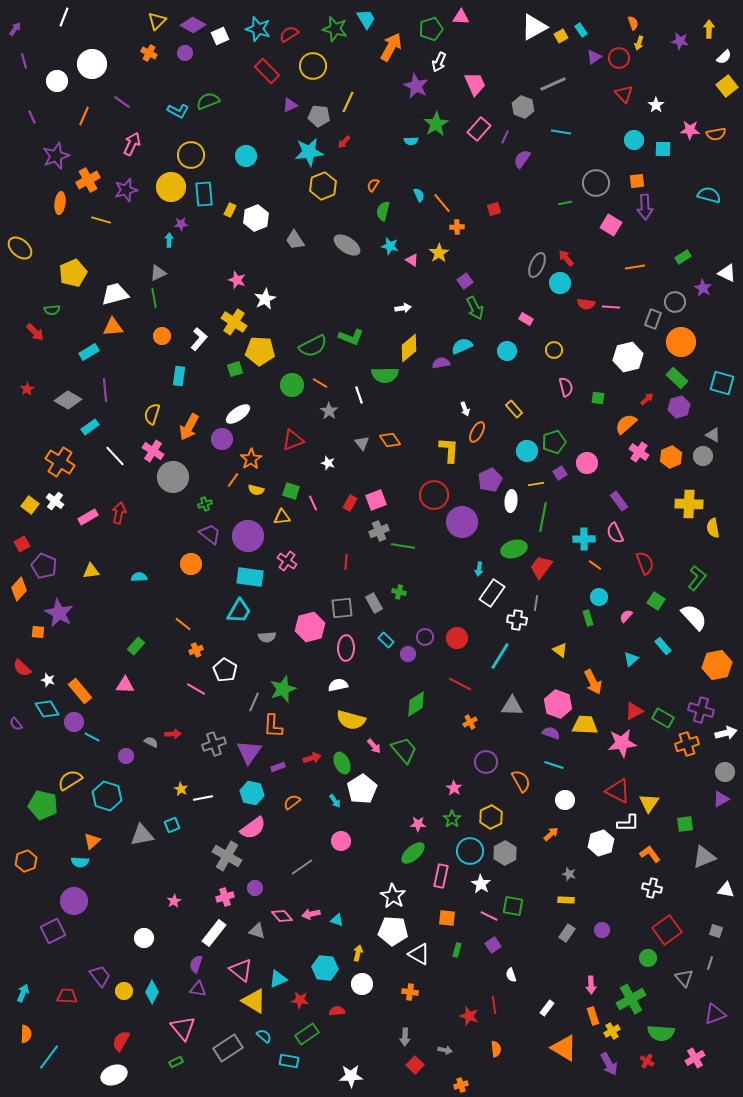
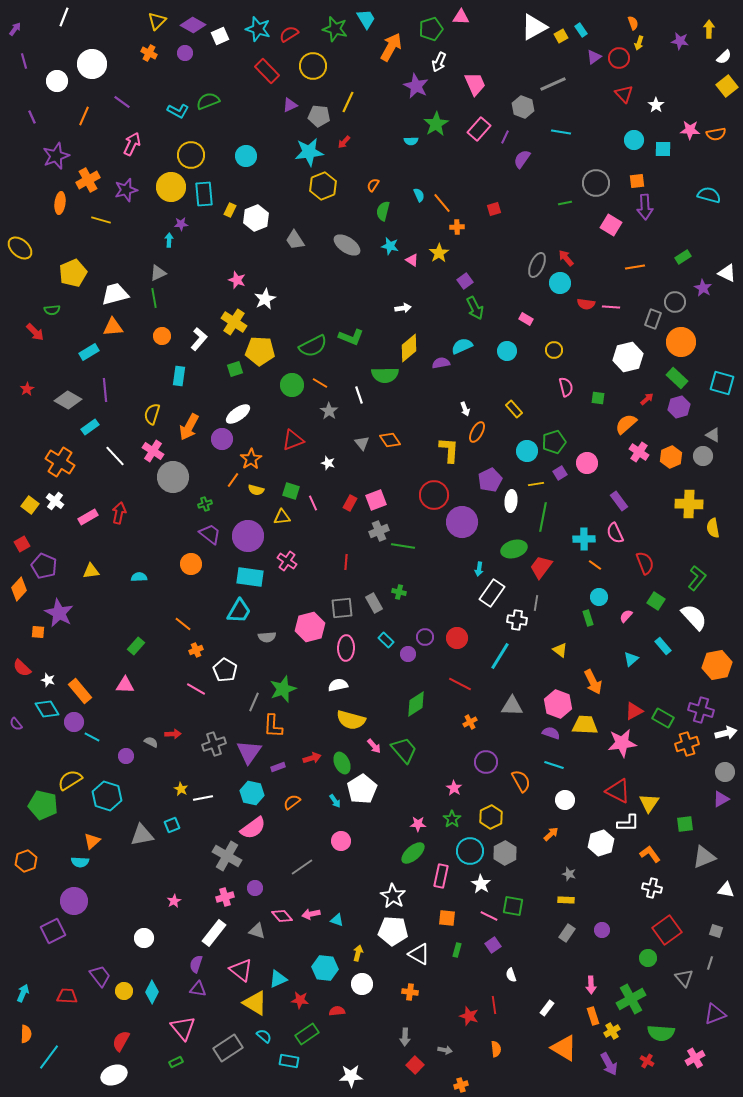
yellow triangle at (254, 1001): moved 1 px right, 2 px down
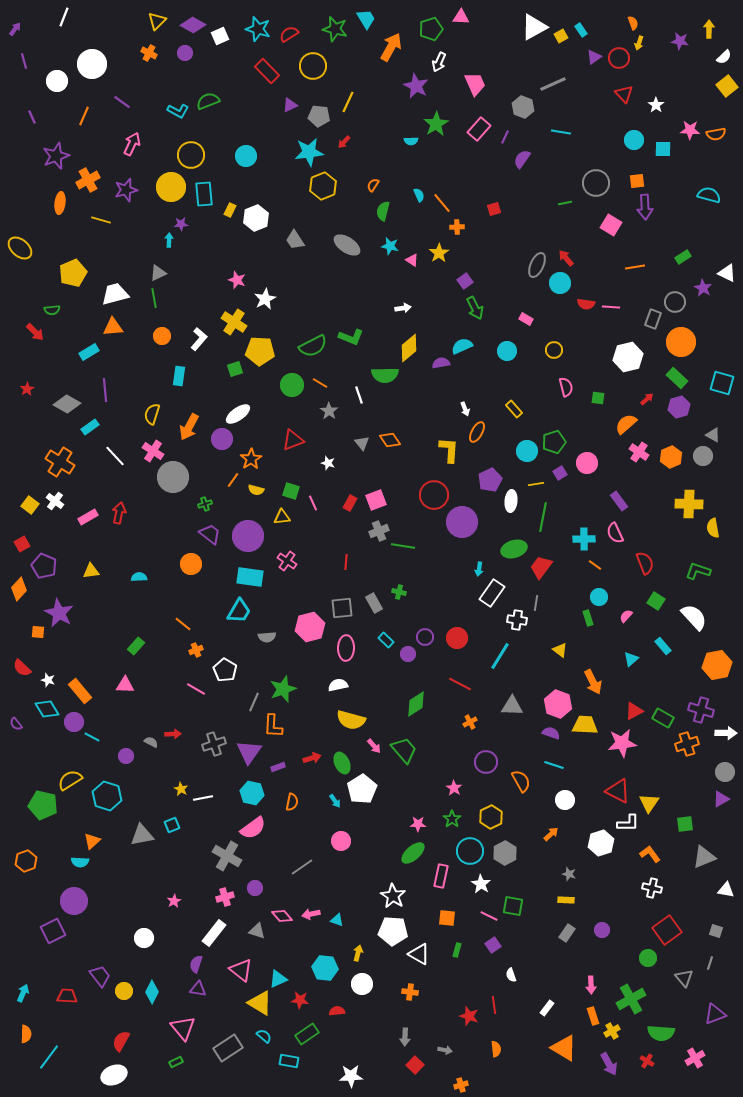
gray diamond at (68, 400): moved 1 px left, 4 px down
green L-shape at (697, 578): moved 1 px right, 7 px up; rotated 110 degrees counterclockwise
white arrow at (726, 733): rotated 15 degrees clockwise
orange semicircle at (292, 802): rotated 138 degrees clockwise
yellow triangle at (255, 1003): moved 5 px right
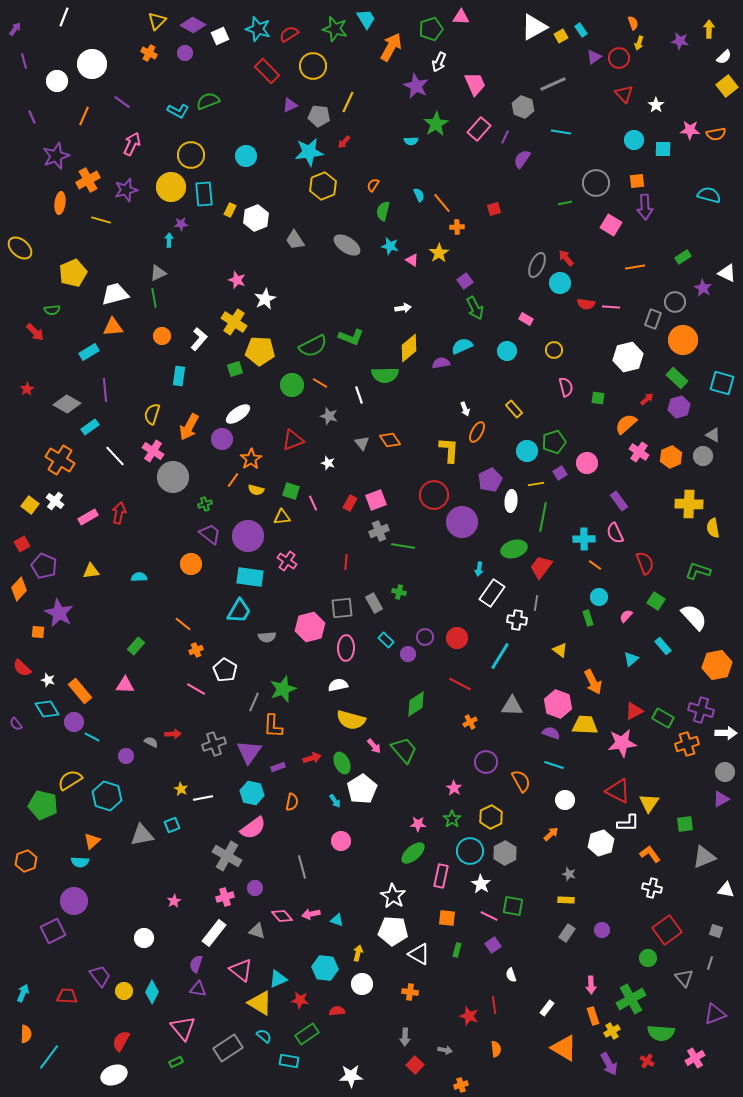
orange circle at (681, 342): moved 2 px right, 2 px up
gray star at (329, 411): moved 5 px down; rotated 18 degrees counterclockwise
orange cross at (60, 462): moved 2 px up
gray line at (302, 867): rotated 70 degrees counterclockwise
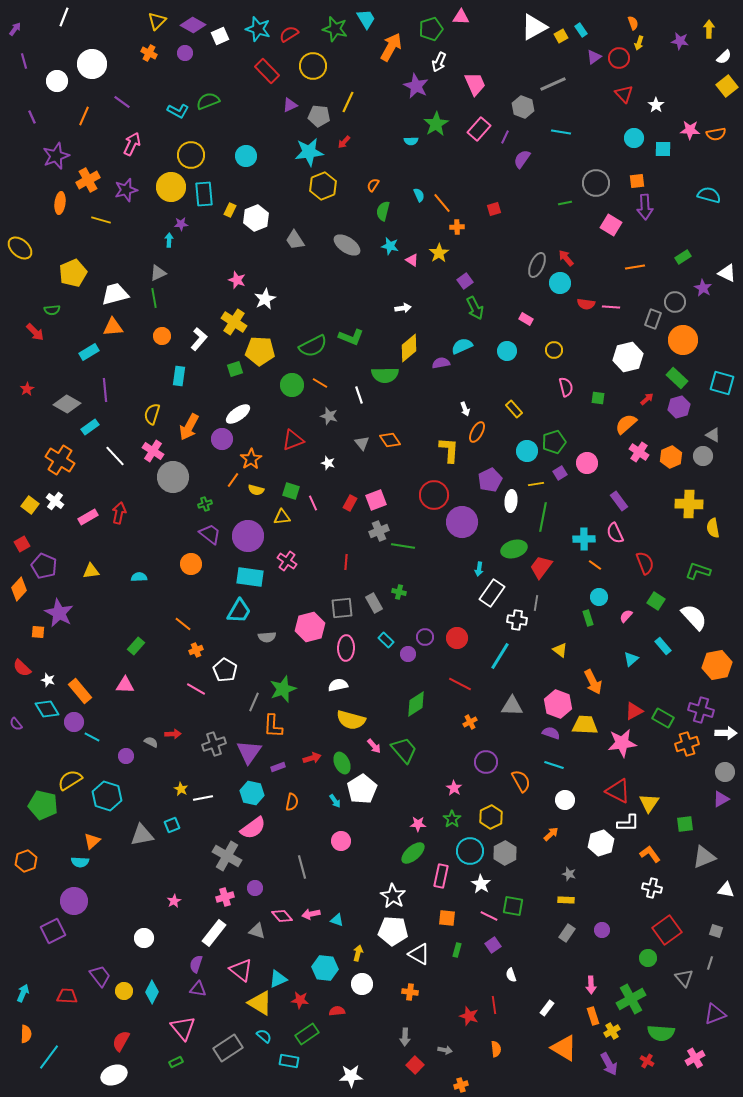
cyan circle at (634, 140): moved 2 px up
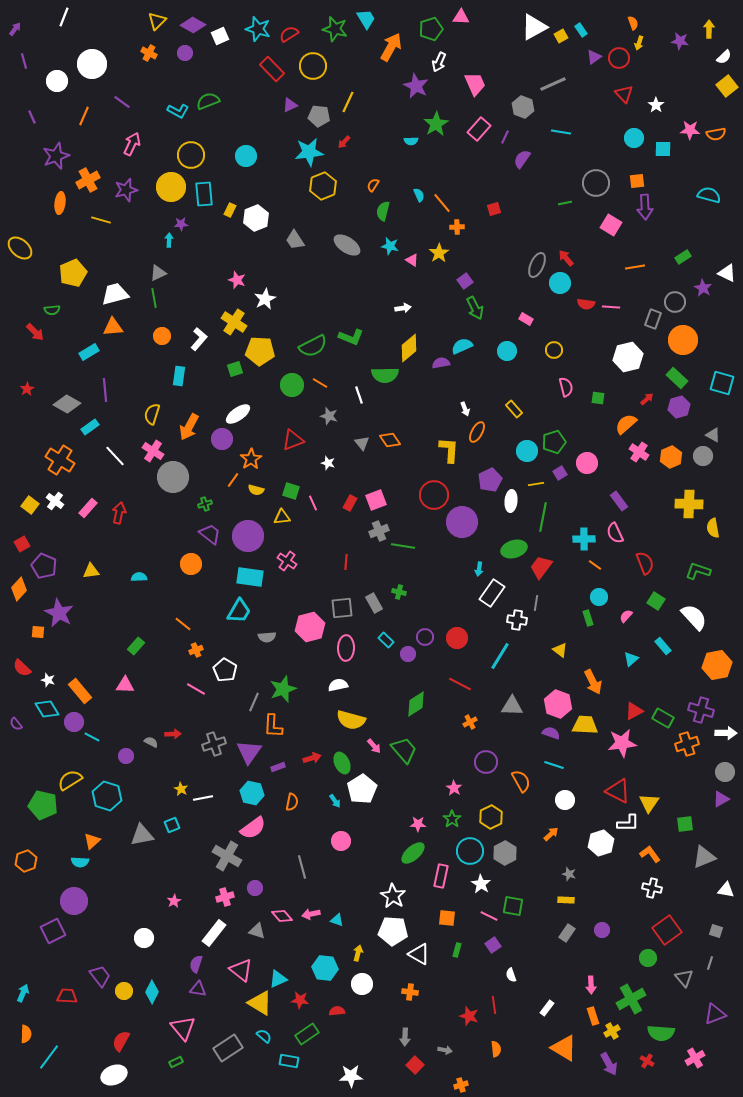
red rectangle at (267, 71): moved 5 px right, 2 px up
pink rectangle at (88, 517): moved 9 px up; rotated 18 degrees counterclockwise
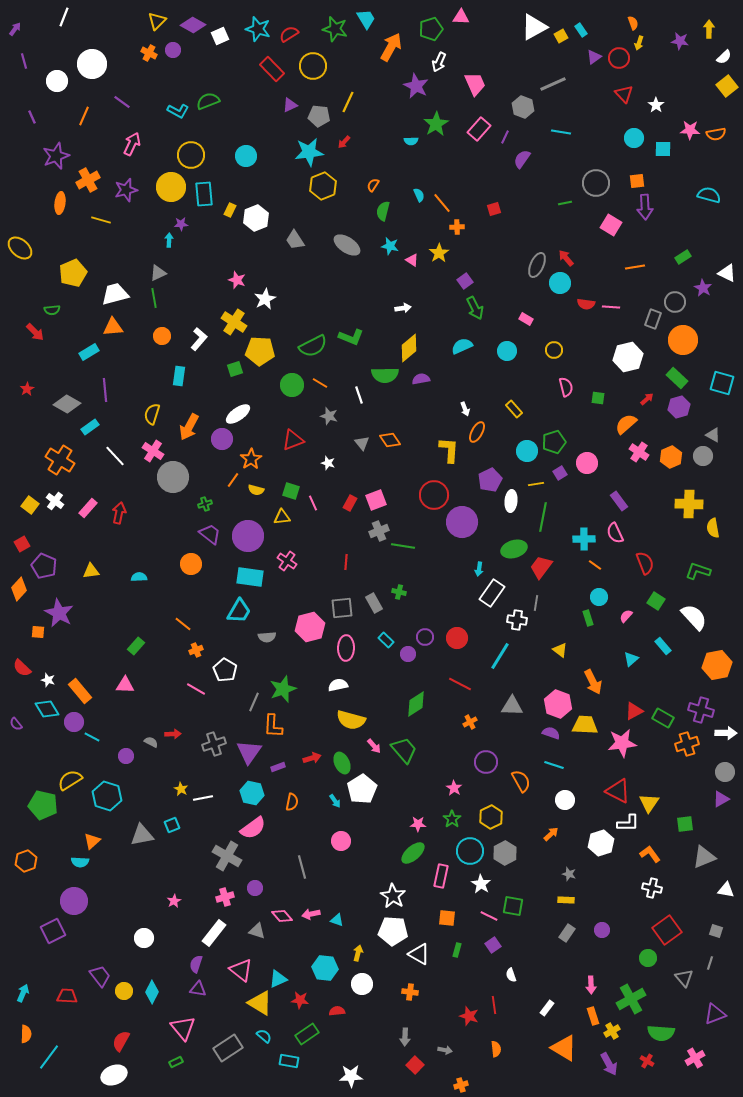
purple circle at (185, 53): moved 12 px left, 3 px up
purple semicircle at (441, 363): moved 20 px left, 16 px down
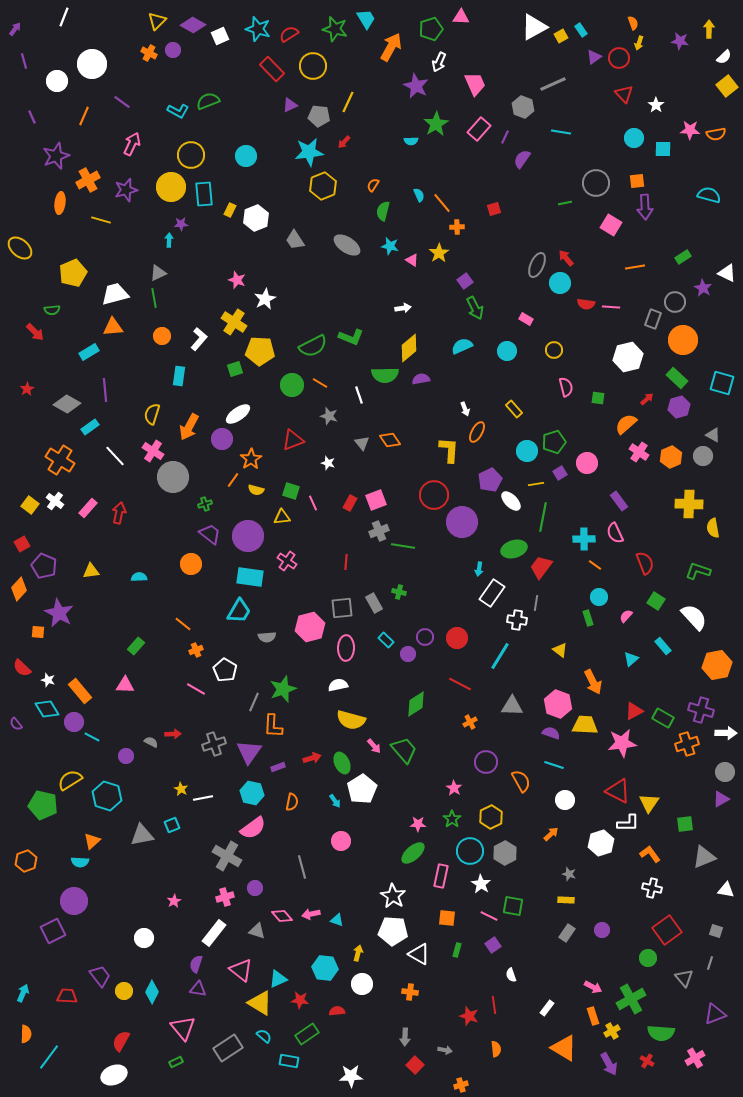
white ellipse at (511, 501): rotated 50 degrees counterclockwise
pink arrow at (591, 985): moved 2 px right, 2 px down; rotated 60 degrees counterclockwise
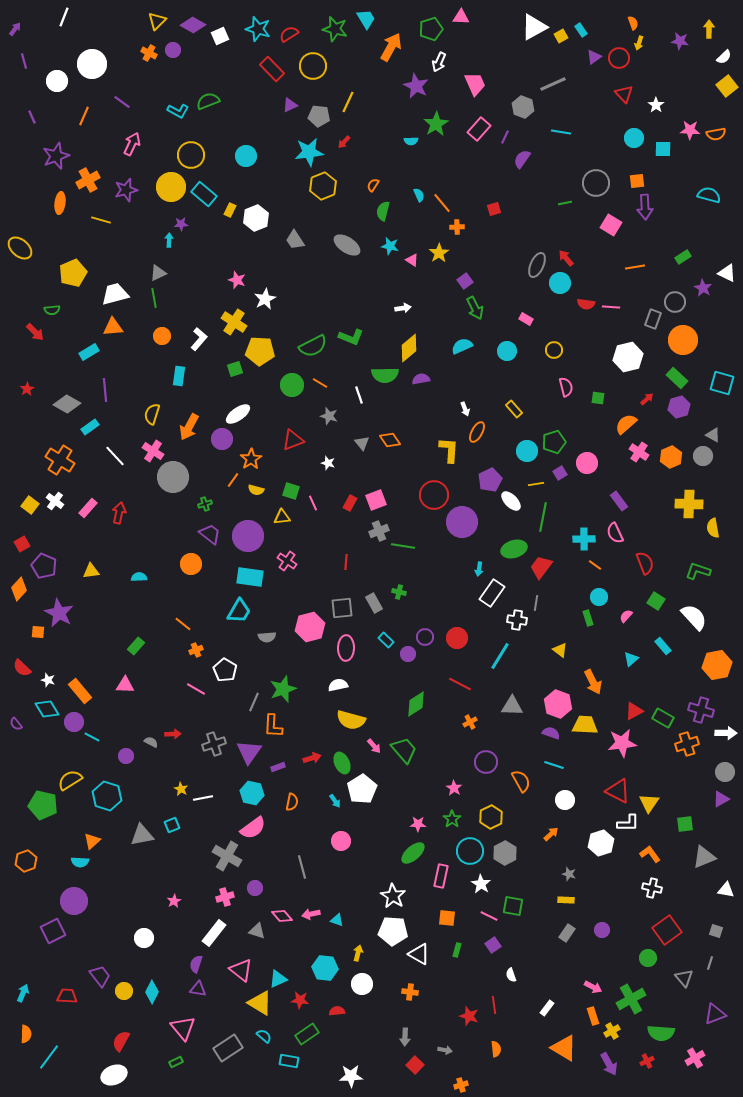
cyan rectangle at (204, 194): rotated 45 degrees counterclockwise
red cross at (647, 1061): rotated 32 degrees clockwise
